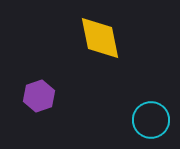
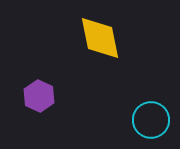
purple hexagon: rotated 16 degrees counterclockwise
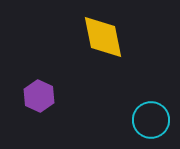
yellow diamond: moved 3 px right, 1 px up
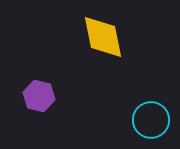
purple hexagon: rotated 12 degrees counterclockwise
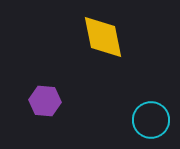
purple hexagon: moved 6 px right, 5 px down; rotated 8 degrees counterclockwise
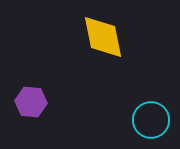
purple hexagon: moved 14 px left, 1 px down
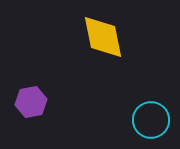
purple hexagon: rotated 16 degrees counterclockwise
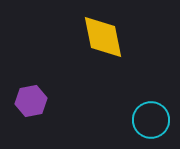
purple hexagon: moved 1 px up
